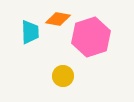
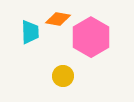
pink hexagon: rotated 12 degrees counterclockwise
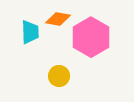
yellow circle: moved 4 px left
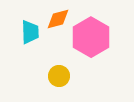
orange diamond: rotated 25 degrees counterclockwise
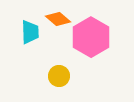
orange diamond: rotated 55 degrees clockwise
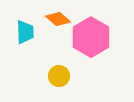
cyan trapezoid: moved 5 px left
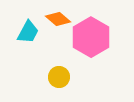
cyan trapezoid: moved 3 px right; rotated 30 degrees clockwise
yellow circle: moved 1 px down
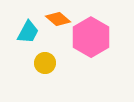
yellow circle: moved 14 px left, 14 px up
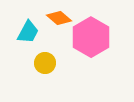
orange diamond: moved 1 px right, 1 px up
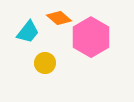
cyan trapezoid: rotated 10 degrees clockwise
